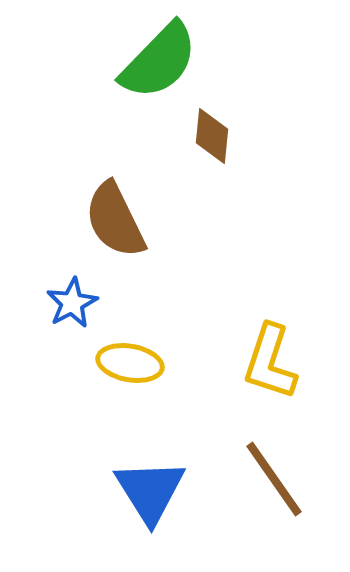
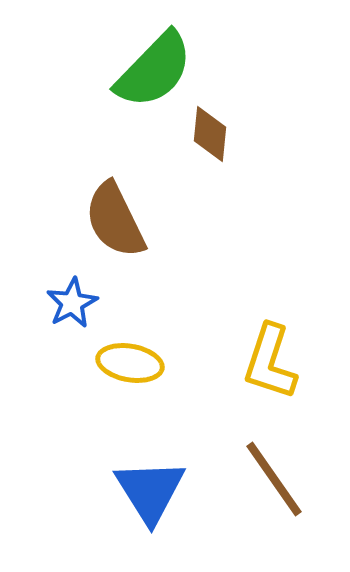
green semicircle: moved 5 px left, 9 px down
brown diamond: moved 2 px left, 2 px up
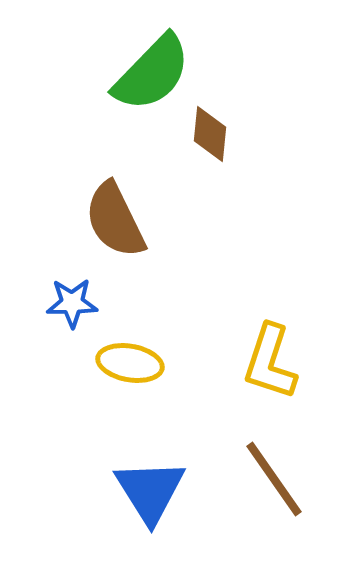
green semicircle: moved 2 px left, 3 px down
blue star: rotated 27 degrees clockwise
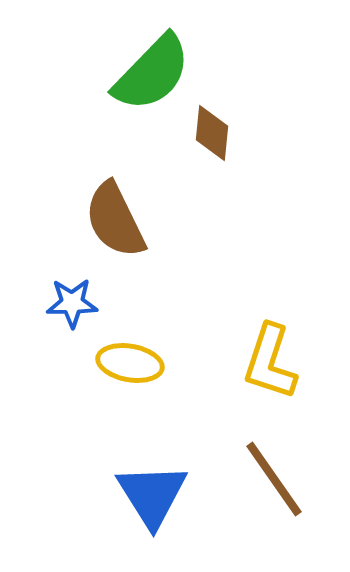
brown diamond: moved 2 px right, 1 px up
blue triangle: moved 2 px right, 4 px down
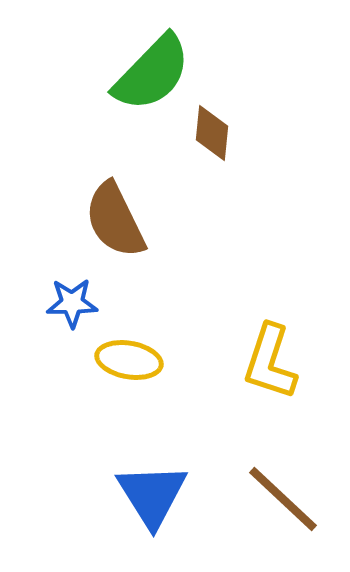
yellow ellipse: moved 1 px left, 3 px up
brown line: moved 9 px right, 20 px down; rotated 12 degrees counterclockwise
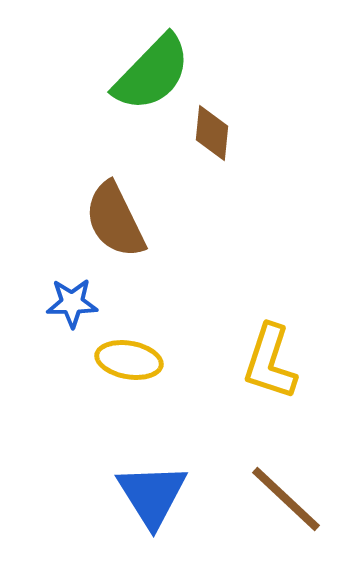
brown line: moved 3 px right
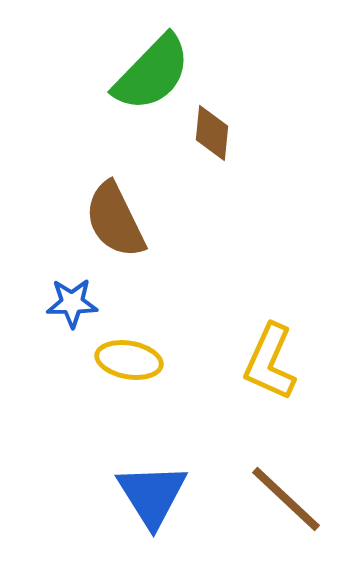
yellow L-shape: rotated 6 degrees clockwise
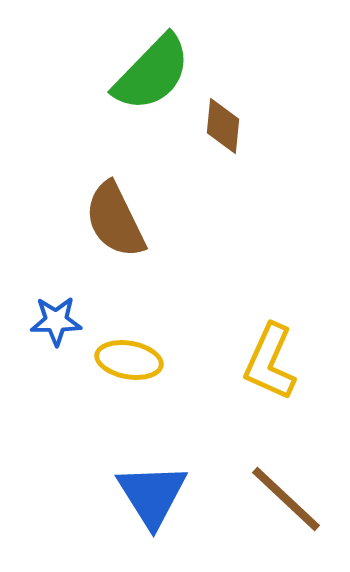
brown diamond: moved 11 px right, 7 px up
blue star: moved 16 px left, 18 px down
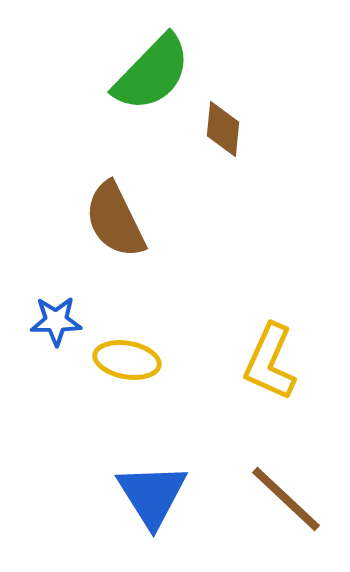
brown diamond: moved 3 px down
yellow ellipse: moved 2 px left
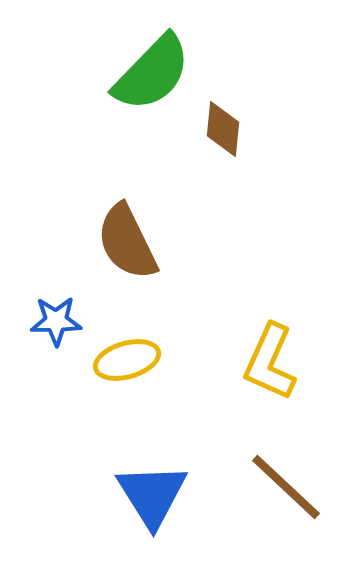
brown semicircle: moved 12 px right, 22 px down
yellow ellipse: rotated 26 degrees counterclockwise
brown line: moved 12 px up
